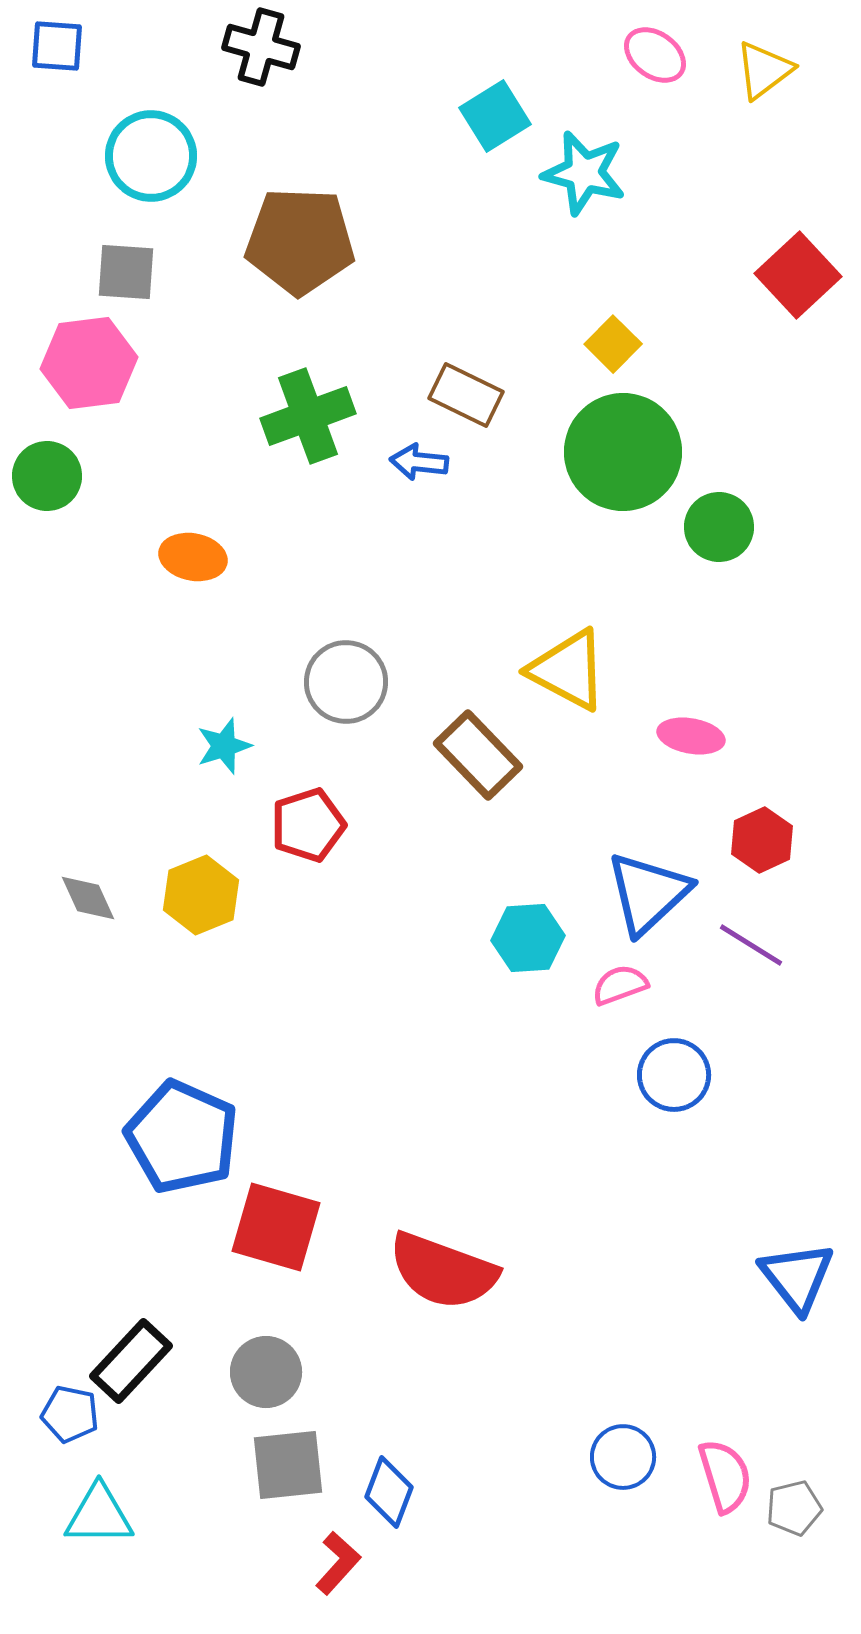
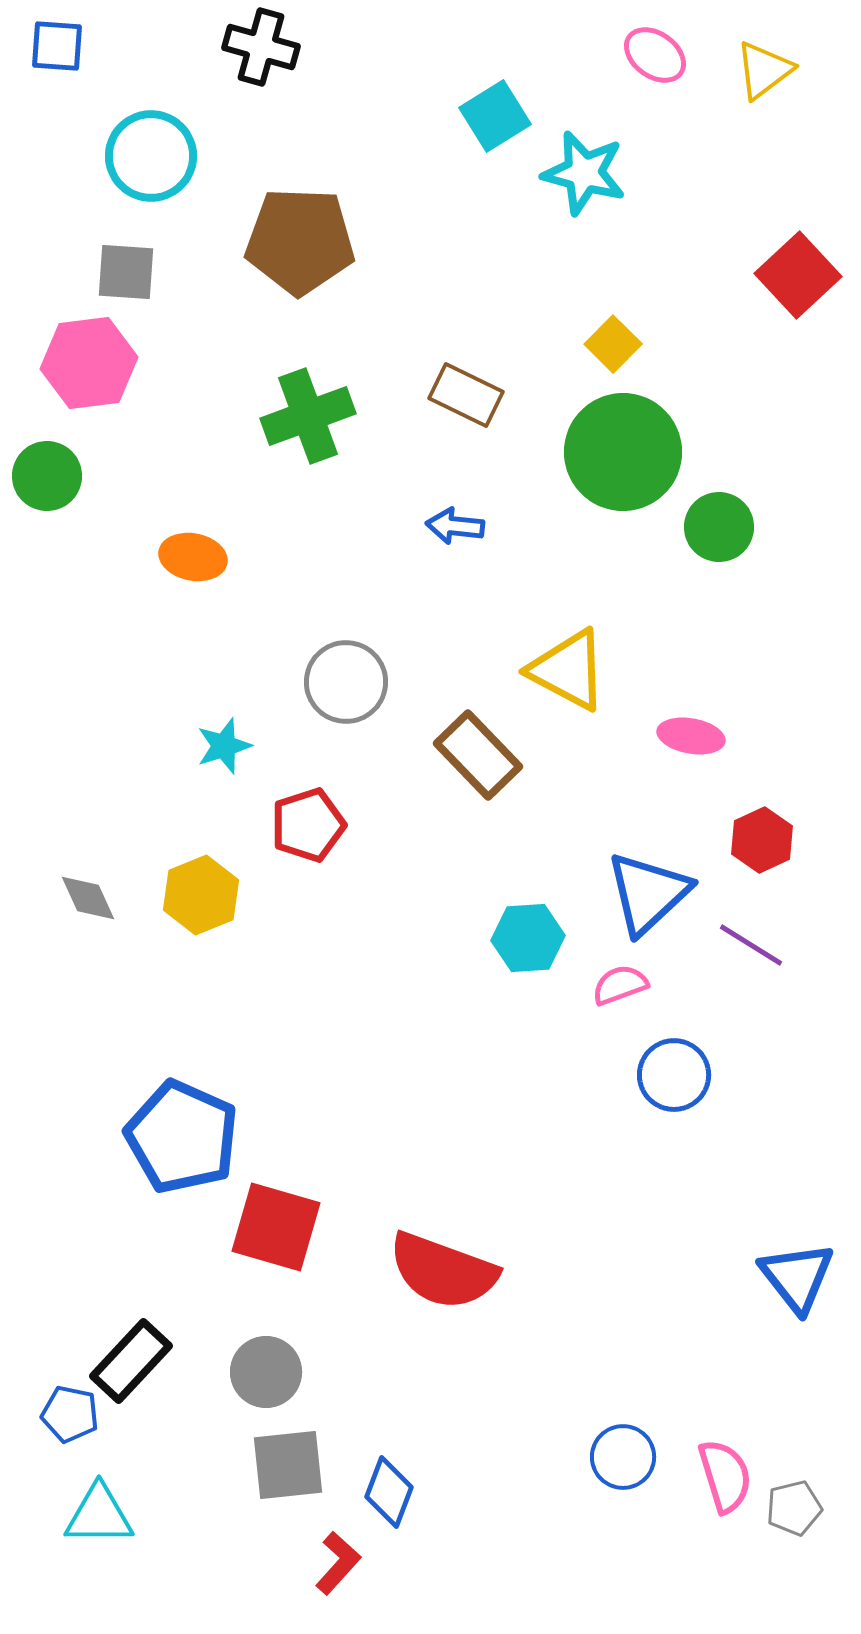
blue arrow at (419, 462): moved 36 px right, 64 px down
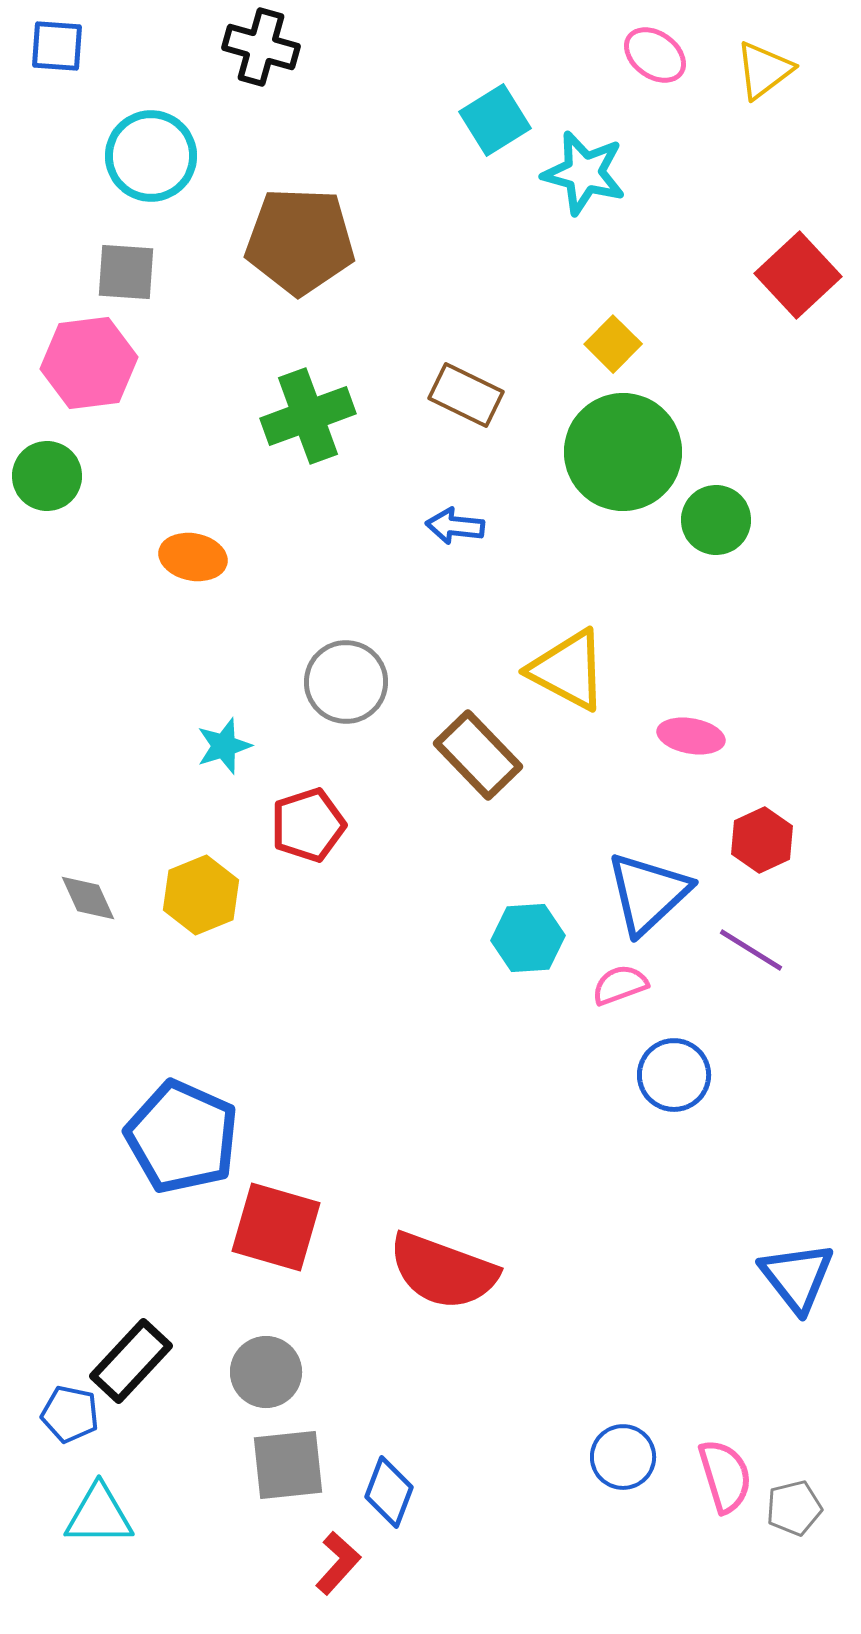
cyan square at (495, 116): moved 4 px down
green circle at (719, 527): moved 3 px left, 7 px up
purple line at (751, 945): moved 5 px down
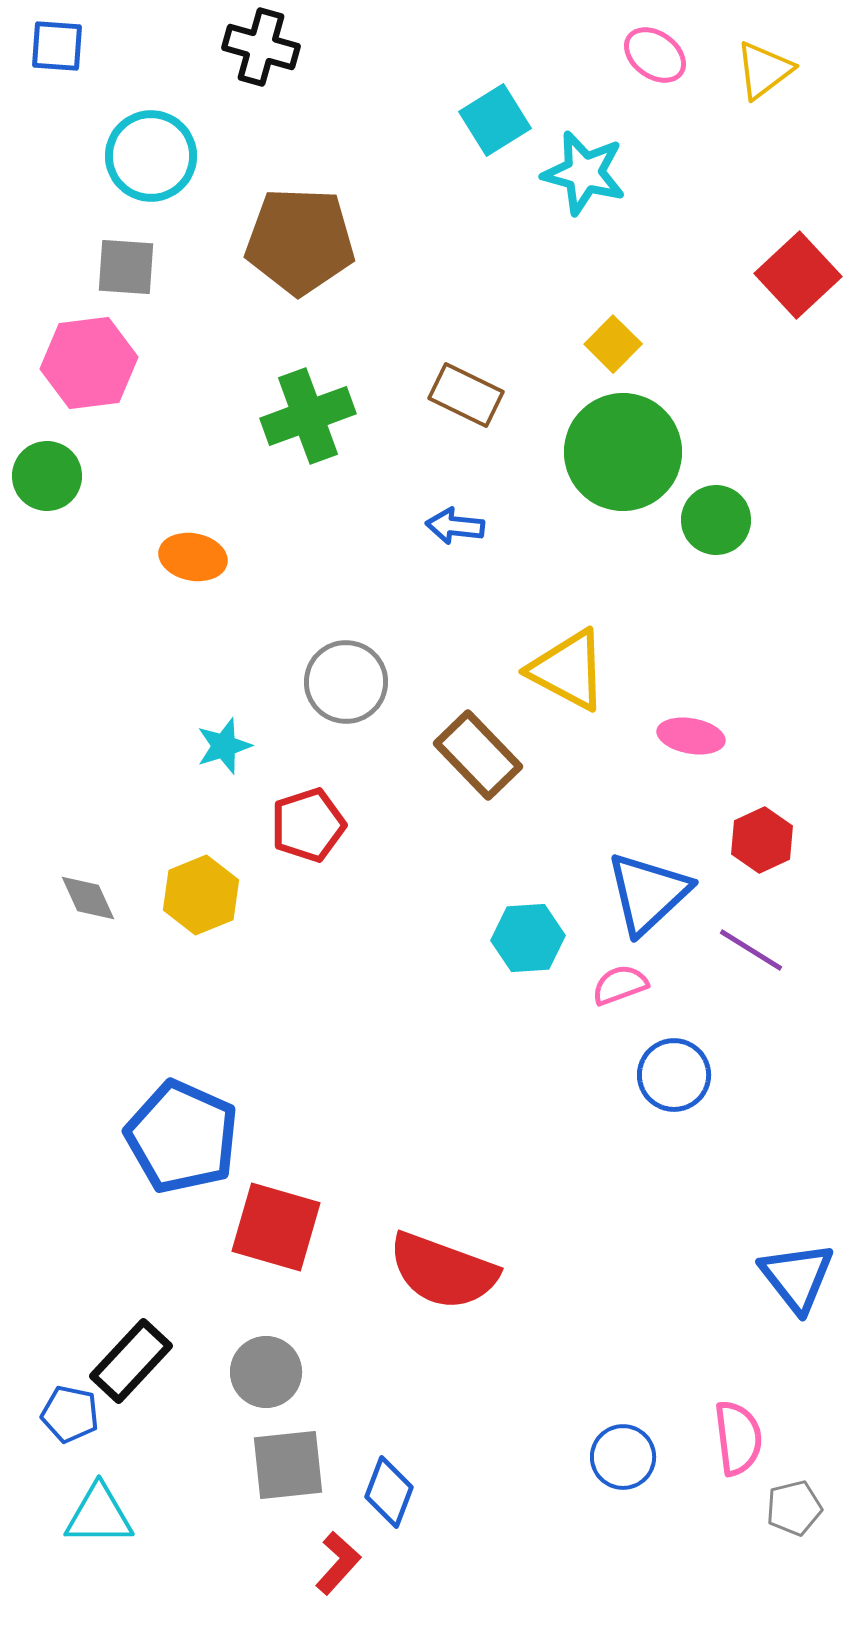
gray square at (126, 272): moved 5 px up
pink semicircle at (725, 1476): moved 13 px right, 38 px up; rotated 10 degrees clockwise
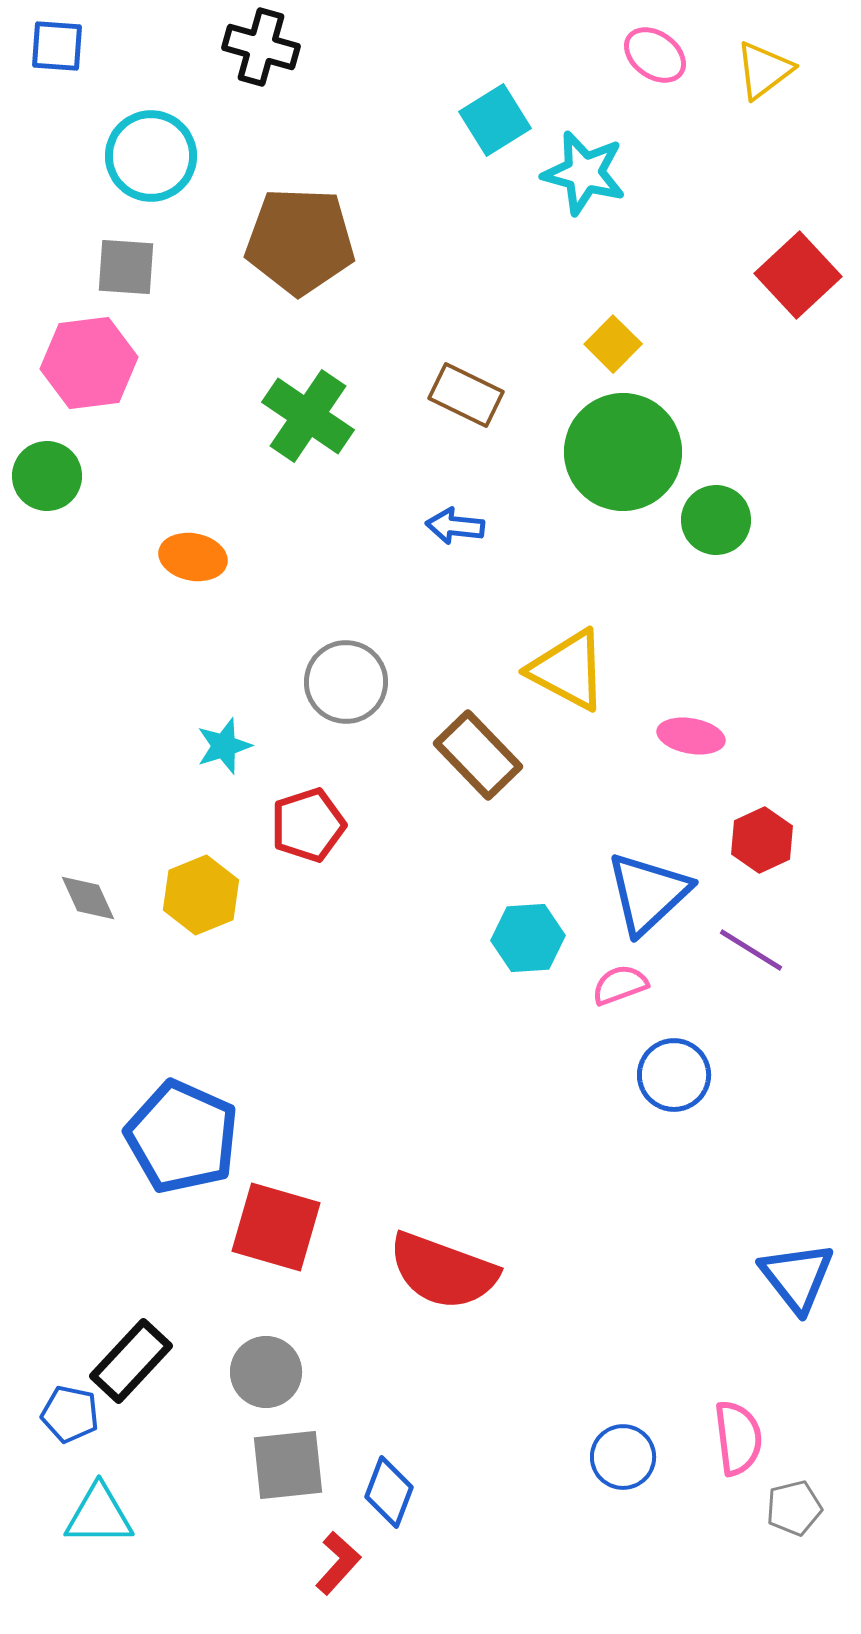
green cross at (308, 416): rotated 36 degrees counterclockwise
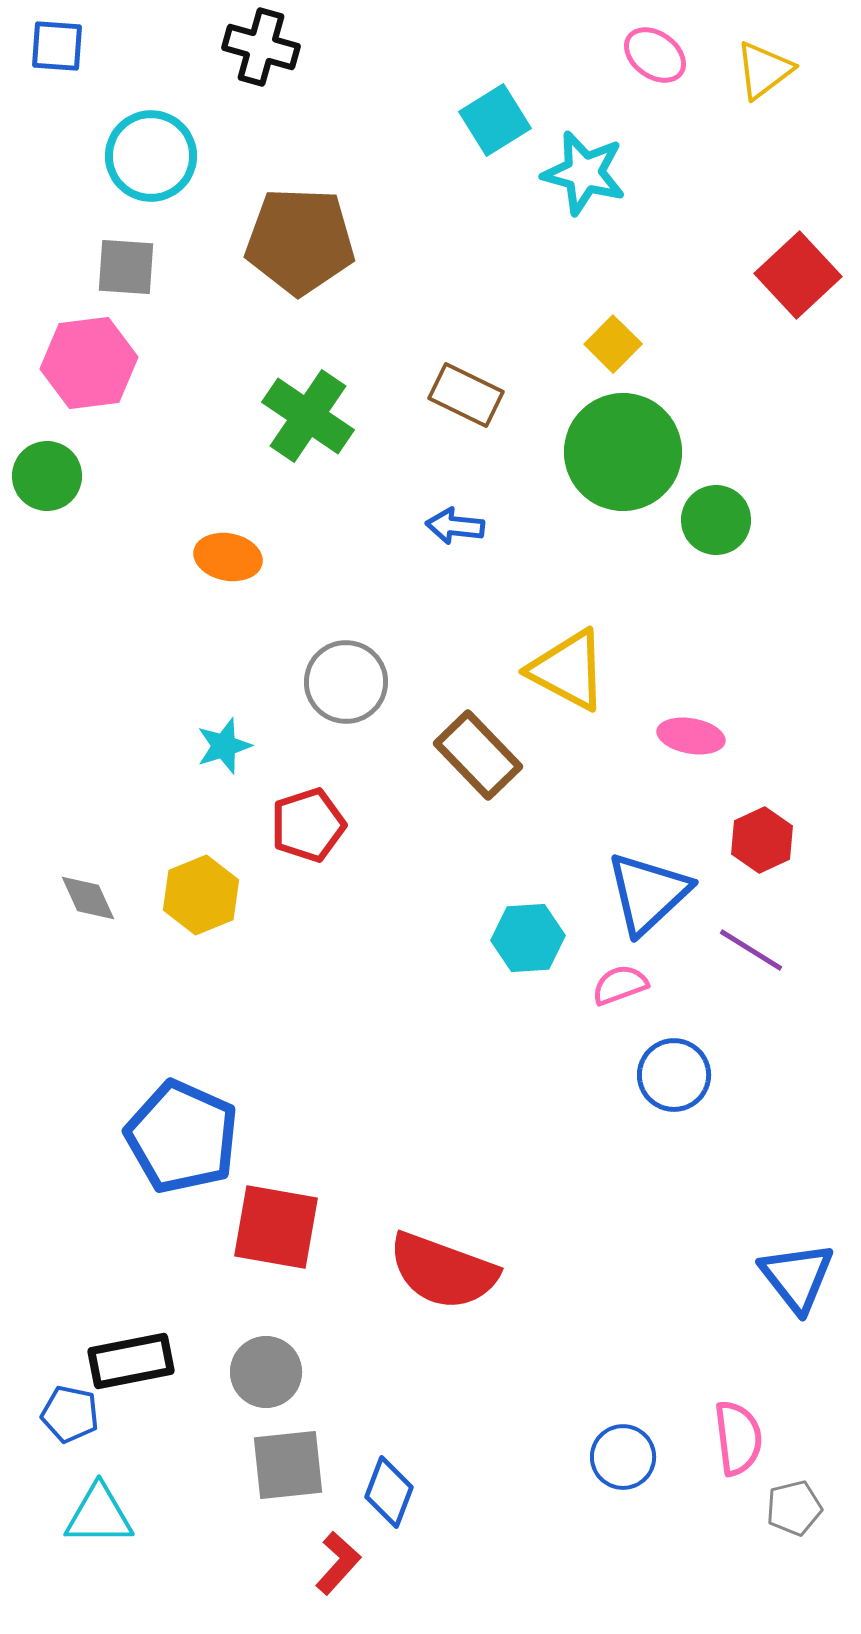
orange ellipse at (193, 557): moved 35 px right
red square at (276, 1227): rotated 6 degrees counterclockwise
black rectangle at (131, 1361): rotated 36 degrees clockwise
